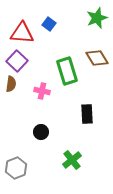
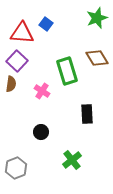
blue square: moved 3 px left
pink cross: rotated 21 degrees clockwise
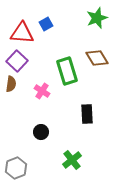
blue square: rotated 24 degrees clockwise
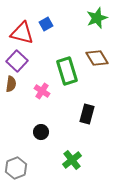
red triangle: rotated 10 degrees clockwise
black rectangle: rotated 18 degrees clockwise
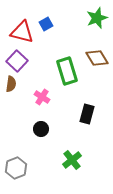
red triangle: moved 1 px up
pink cross: moved 6 px down
black circle: moved 3 px up
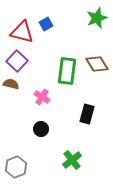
brown diamond: moved 6 px down
green rectangle: rotated 24 degrees clockwise
brown semicircle: rotated 84 degrees counterclockwise
gray hexagon: moved 1 px up
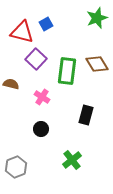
purple square: moved 19 px right, 2 px up
black rectangle: moved 1 px left, 1 px down
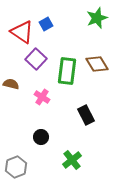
red triangle: rotated 20 degrees clockwise
black rectangle: rotated 42 degrees counterclockwise
black circle: moved 8 px down
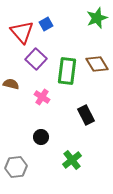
red triangle: rotated 15 degrees clockwise
gray hexagon: rotated 15 degrees clockwise
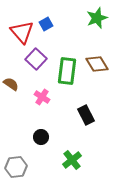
brown semicircle: rotated 21 degrees clockwise
